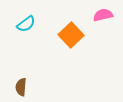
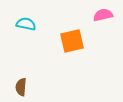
cyan semicircle: rotated 132 degrees counterclockwise
orange square: moved 1 px right, 6 px down; rotated 30 degrees clockwise
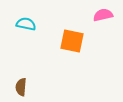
orange square: rotated 25 degrees clockwise
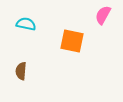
pink semicircle: rotated 48 degrees counterclockwise
brown semicircle: moved 16 px up
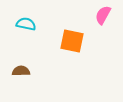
brown semicircle: rotated 84 degrees clockwise
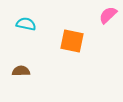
pink semicircle: moved 5 px right; rotated 18 degrees clockwise
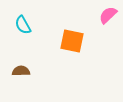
cyan semicircle: moved 3 px left, 1 px down; rotated 132 degrees counterclockwise
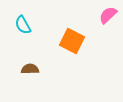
orange square: rotated 15 degrees clockwise
brown semicircle: moved 9 px right, 2 px up
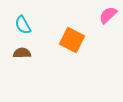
orange square: moved 1 px up
brown semicircle: moved 8 px left, 16 px up
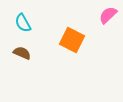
cyan semicircle: moved 2 px up
brown semicircle: rotated 24 degrees clockwise
